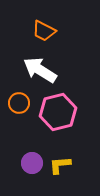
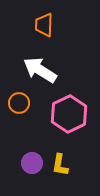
orange trapezoid: moved 6 px up; rotated 65 degrees clockwise
pink hexagon: moved 11 px right, 2 px down; rotated 12 degrees counterclockwise
yellow L-shape: rotated 75 degrees counterclockwise
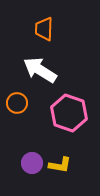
orange trapezoid: moved 4 px down
orange circle: moved 2 px left
pink hexagon: moved 1 px up; rotated 15 degrees counterclockwise
yellow L-shape: rotated 90 degrees counterclockwise
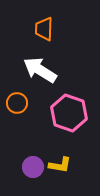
purple circle: moved 1 px right, 4 px down
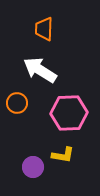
pink hexagon: rotated 21 degrees counterclockwise
yellow L-shape: moved 3 px right, 10 px up
